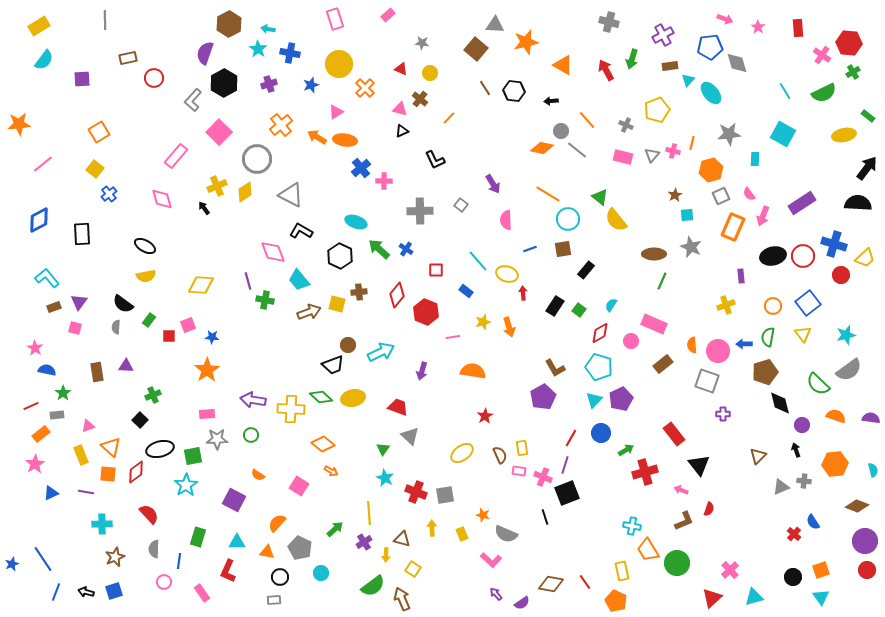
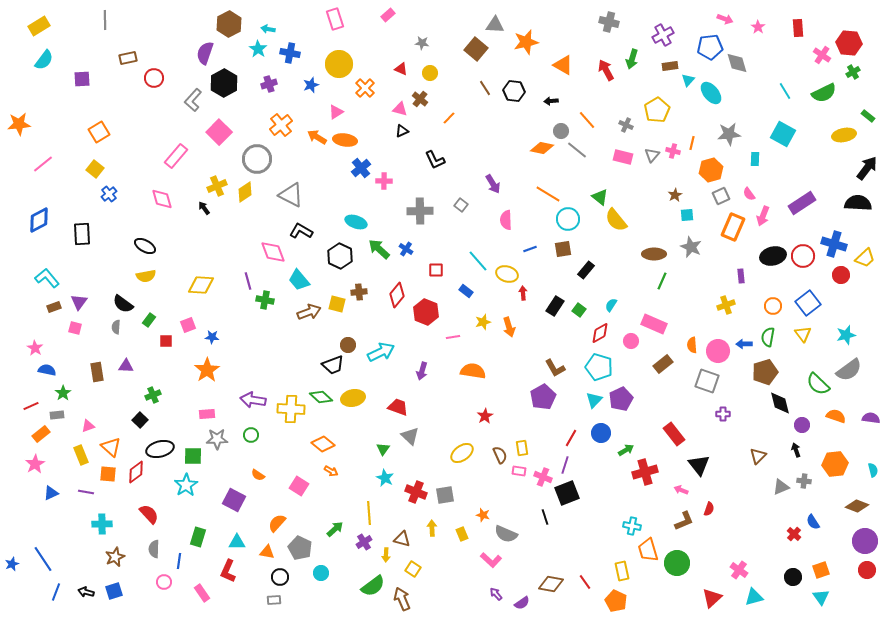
yellow pentagon at (657, 110): rotated 10 degrees counterclockwise
red square at (169, 336): moved 3 px left, 5 px down
green square at (193, 456): rotated 12 degrees clockwise
orange trapezoid at (648, 550): rotated 15 degrees clockwise
pink cross at (730, 570): moved 9 px right; rotated 12 degrees counterclockwise
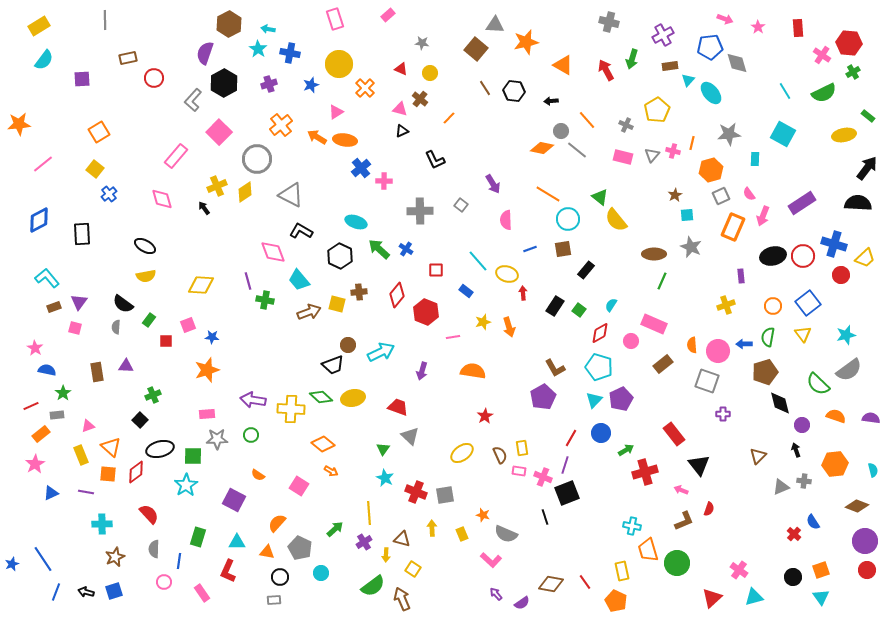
orange star at (207, 370): rotated 15 degrees clockwise
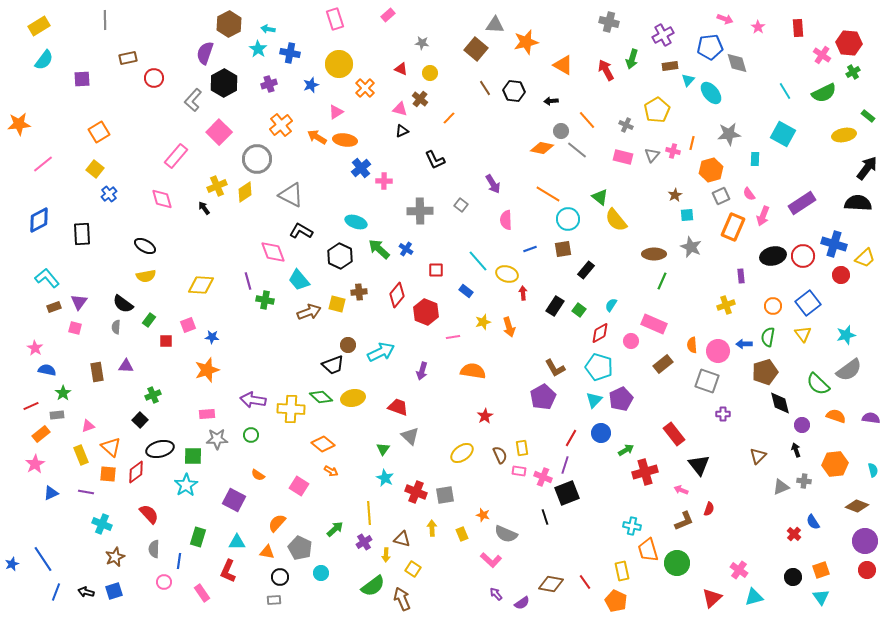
cyan cross at (102, 524): rotated 24 degrees clockwise
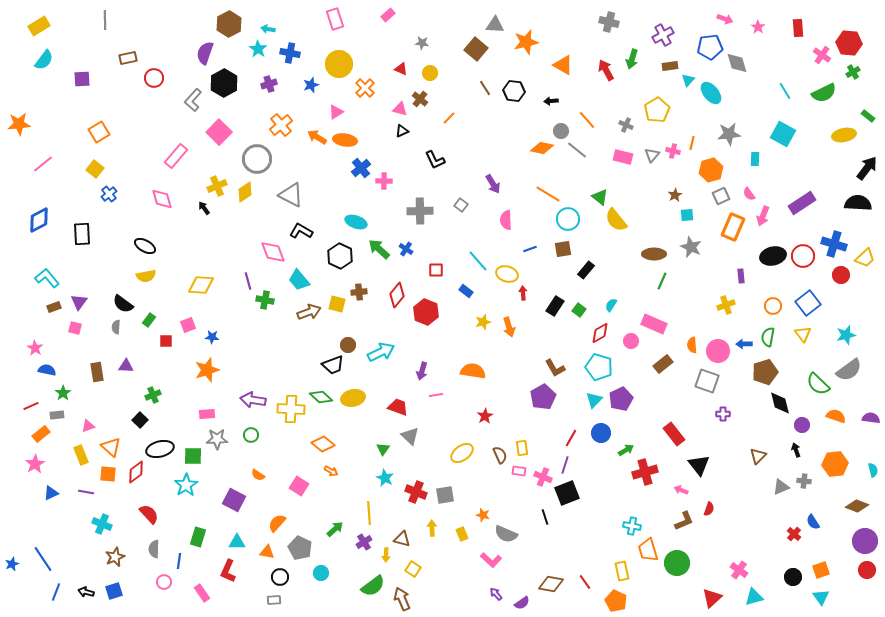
pink line at (453, 337): moved 17 px left, 58 px down
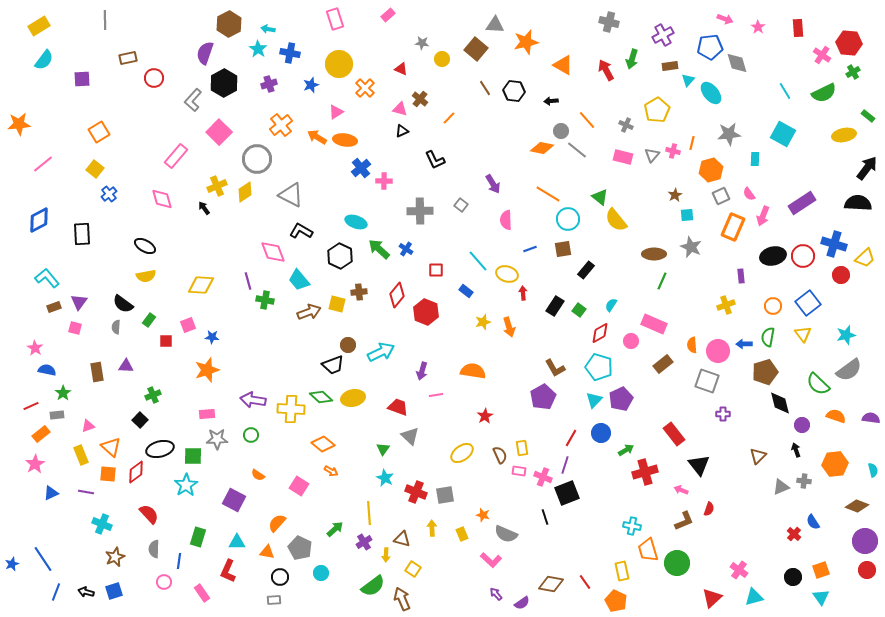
yellow circle at (430, 73): moved 12 px right, 14 px up
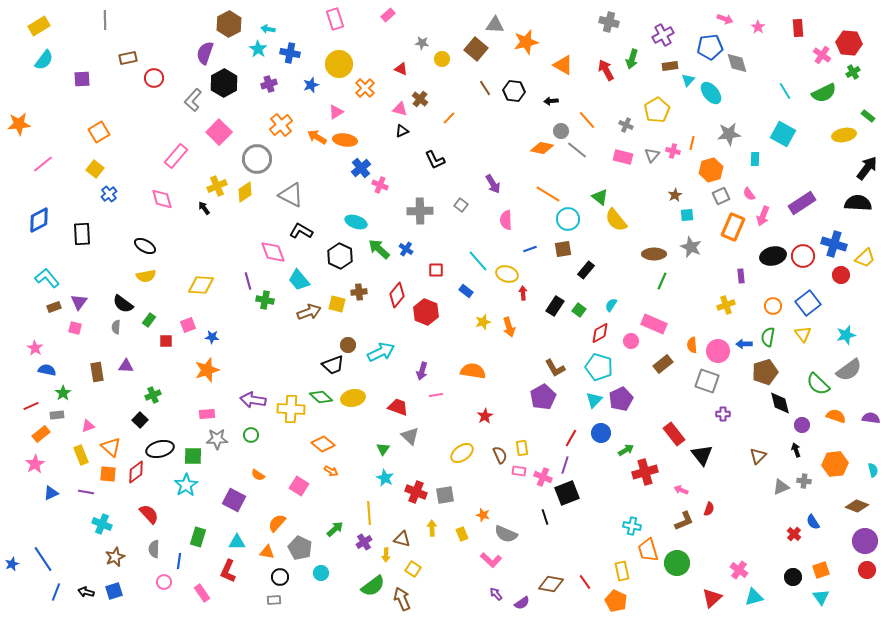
pink cross at (384, 181): moved 4 px left, 4 px down; rotated 21 degrees clockwise
black triangle at (699, 465): moved 3 px right, 10 px up
